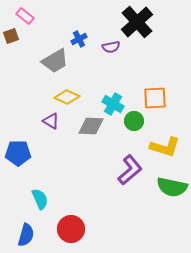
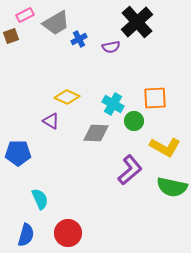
pink rectangle: moved 1 px up; rotated 66 degrees counterclockwise
gray trapezoid: moved 1 px right, 38 px up
gray diamond: moved 5 px right, 7 px down
yellow L-shape: rotated 12 degrees clockwise
red circle: moved 3 px left, 4 px down
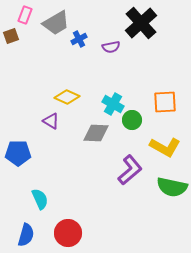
pink rectangle: rotated 42 degrees counterclockwise
black cross: moved 4 px right, 1 px down
orange square: moved 10 px right, 4 px down
green circle: moved 2 px left, 1 px up
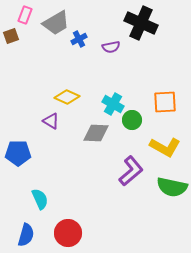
black cross: rotated 24 degrees counterclockwise
purple L-shape: moved 1 px right, 1 px down
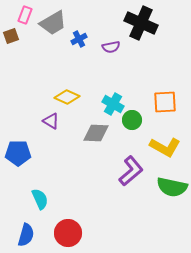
gray trapezoid: moved 3 px left
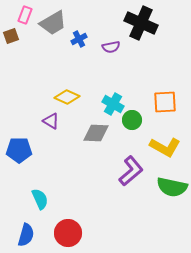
blue pentagon: moved 1 px right, 3 px up
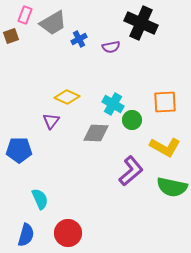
purple triangle: rotated 36 degrees clockwise
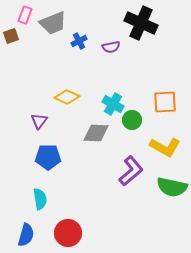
gray trapezoid: rotated 8 degrees clockwise
blue cross: moved 2 px down
purple triangle: moved 12 px left
blue pentagon: moved 29 px right, 7 px down
cyan semicircle: rotated 15 degrees clockwise
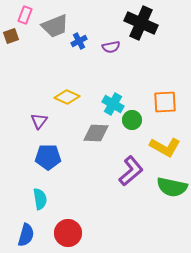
gray trapezoid: moved 2 px right, 3 px down
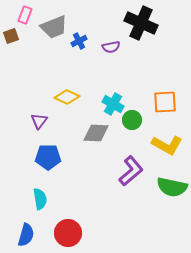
gray trapezoid: moved 1 px left, 1 px down
yellow L-shape: moved 2 px right, 2 px up
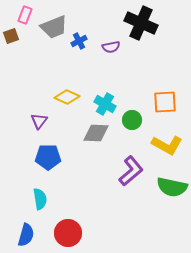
cyan cross: moved 8 px left
